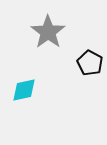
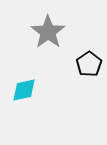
black pentagon: moved 1 px left, 1 px down; rotated 10 degrees clockwise
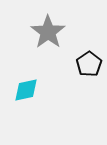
cyan diamond: moved 2 px right
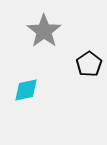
gray star: moved 4 px left, 1 px up
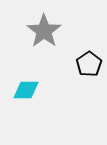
cyan diamond: rotated 12 degrees clockwise
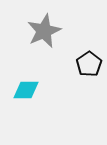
gray star: rotated 12 degrees clockwise
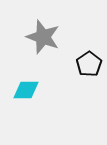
gray star: moved 1 px left, 6 px down; rotated 28 degrees counterclockwise
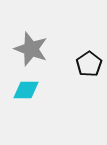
gray star: moved 12 px left, 12 px down
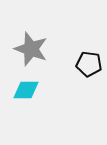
black pentagon: rotated 30 degrees counterclockwise
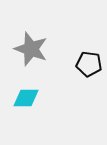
cyan diamond: moved 8 px down
